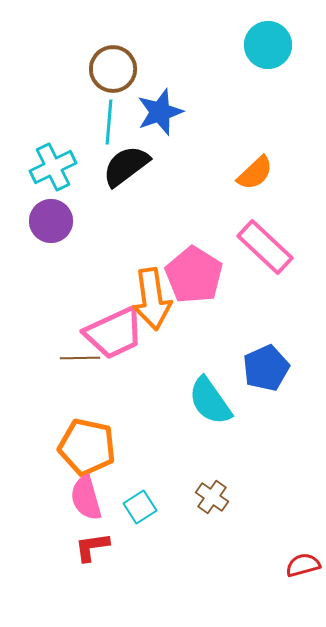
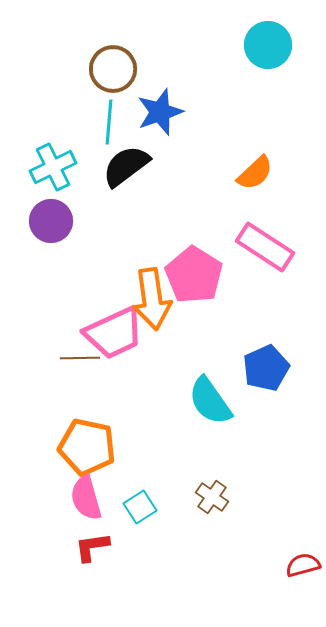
pink rectangle: rotated 10 degrees counterclockwise
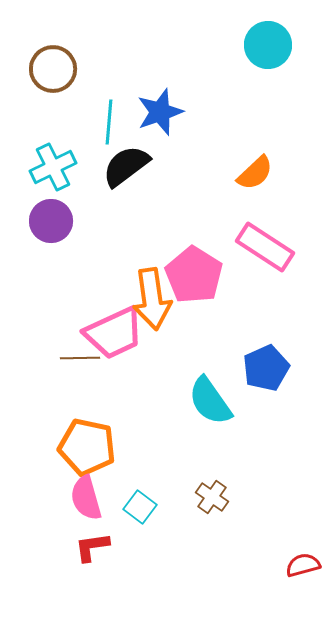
brown circle: moved 60 px left
cyan square: rotated 20 degrees counterclockwise
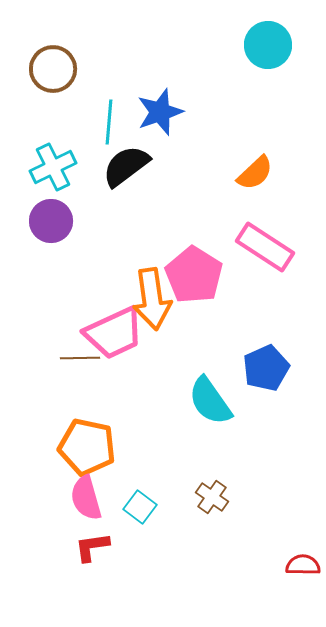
red semicircle: rotated 16 degrees clockwise
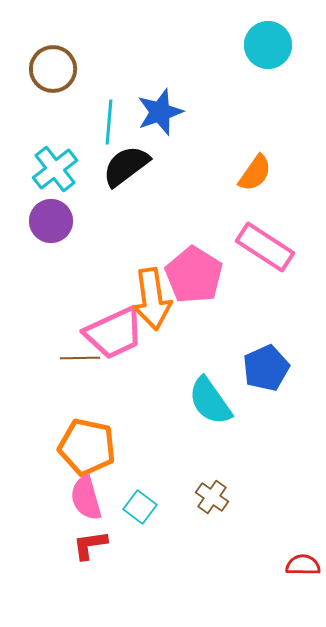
cyan cross: moved 2 px right, 2 px down; rotated 12 degrees counterclockwise
orange semicircle: rotated 12 degrees counterclockwise
red L-shape: moved 2 px left, 2 px up
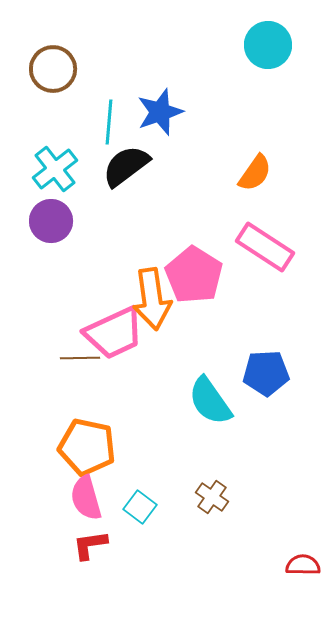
blue pentagon: moved 5 px down; rotated 21 degrees clockwise
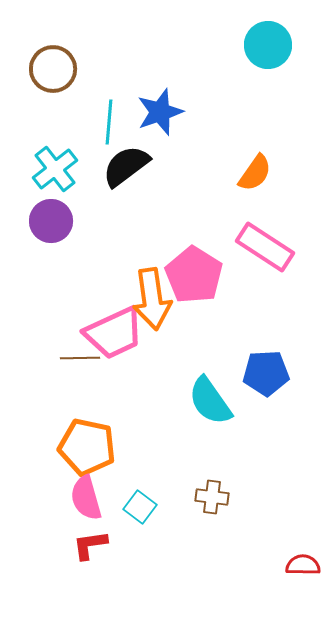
brown cross: rotated 28 degrees counterclockwise
